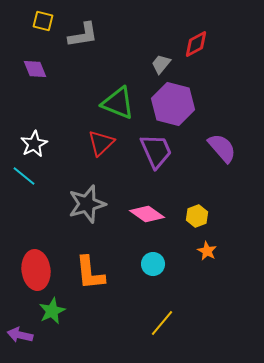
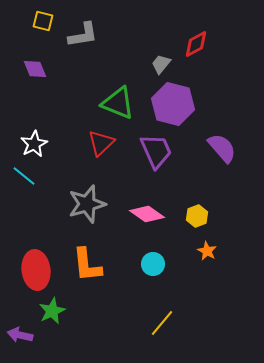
orange L-shape: moved 3 px left, 8 px up
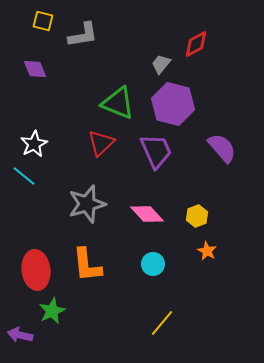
pink diamond: rotated 12 degrees clockwise
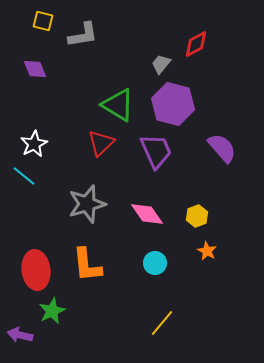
green triangle: moved 2 px down; rotated 9 degrees clockwise
pink diamond: rotated 8 degrees clockwise
cyan circle: moved 2 px right, 1 px up
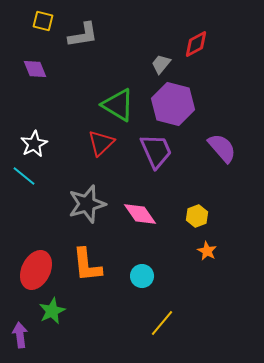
pink diamond: moved 7 px left
cyan circle: moved 13 px left, 13 px down
red ellipse: rotated 33 degrees clockwise
purple arrow: rotated 70 degrees clockwise
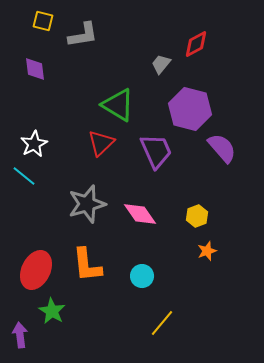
purple diamond: rotated 15 degrees clockwise
purple hexagon: moved 17 px right, 5 px down
orange star: rotated 24 degrees clockwise
green star: rotated 16 degrees counterclockwise
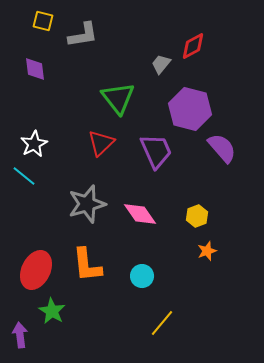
red diamond: moved 3 px left, 2 px down
green triangle: moved 7 px up; rotated 21 degrees clockwise
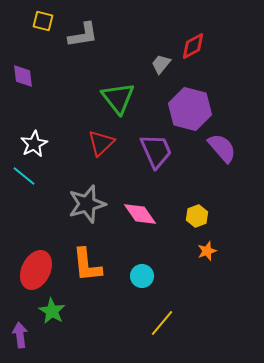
purple diamond: moved 12 px left, 7 px down
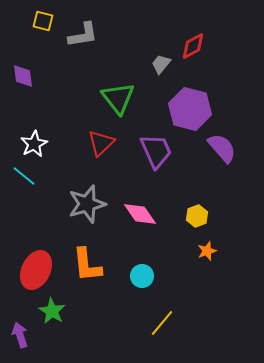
purple arrow: rotated 10 degrees counterclockwise
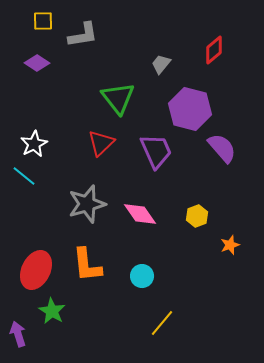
yellow square: rotated 15 degrees counterclockwise
red diamond: moved 21 px right, 4 px down; rotated 12 degrees counterclockwise
purple diamond: moved 14 px right, 13 px up; rotated 50 degrees counterclockwise
orange star: moved 23 px right, 6 px up
purple arrow: moved 2 px left, 1 px up
